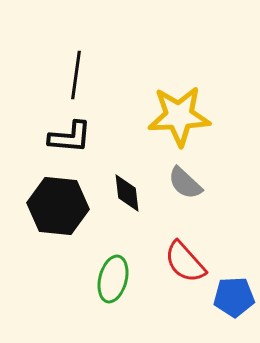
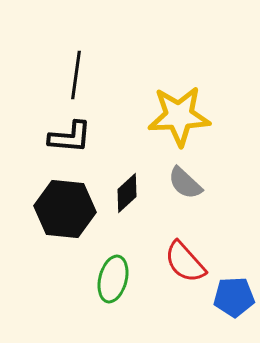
black diamond: rotated 54 degrees clockwise
black hexagon: moved 7 px right, 3 px down
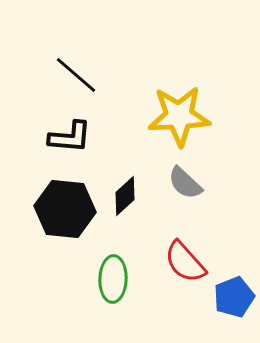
black line: rotated 57 degrees counterclockwise
black diamond: moved 2 px left, 3 px down
green ellipse: rotated 12 degrees counterclockwise
blue pentagon: rotated 18 degrees counterclockwise
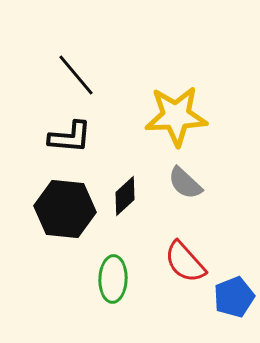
black line: rotated 9 degrees clockwise
yellow star: moved 3 px left
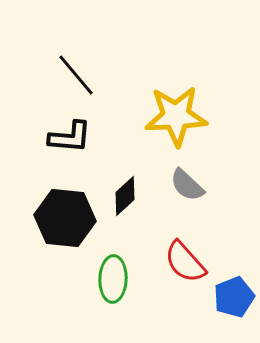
gray semicircle: moved 2 px right, 2 px down
black hexagon: moved 9 px down
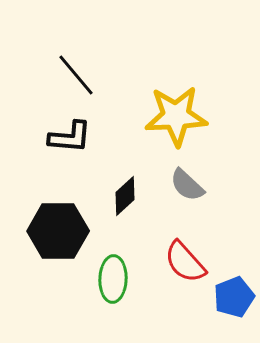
black hexagon: moved 7 px left, 13 px down; rotated 6 degrees counterclockwise
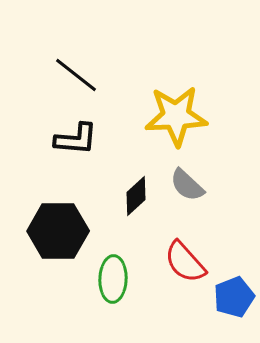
black line: rotated 12 degrees counterclockwise
black L-shape: moved 6 px right, 2 px down
black diamond: moved 11 px right
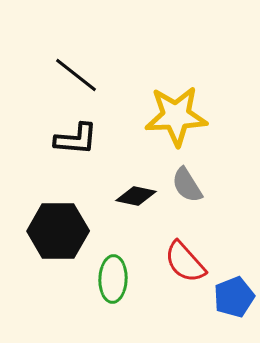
gray semicircle: rotated 15 degrees clockwise
black diamond: rotated 54 degrees clockwise
